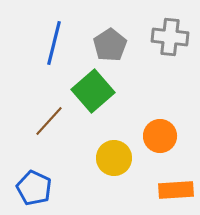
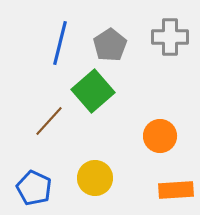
gray cross: rotated 6 degrees counterclockwise
blue line: moved 6 px right
yellow circle: moved 19 px left, 20 px down
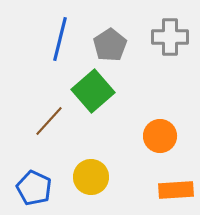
blue line: moved 4 px up
yellow circle: moved 4 px left, 1 px up
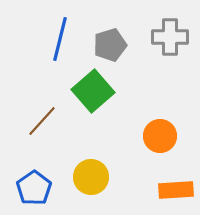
gray pentagon: rotated 16 degrees clockwise
brown line: moved 7 px left
blue pentagon: rotated 12 degrees clockwise
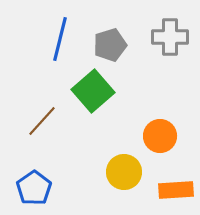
yellow circle: moved 33 px right, 5 px up
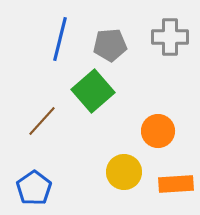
gray pentagon: rotated 12 degrees clockwise
orange circle: moved 2 px left, 5 px up
orange rectangle: moved 6 px up
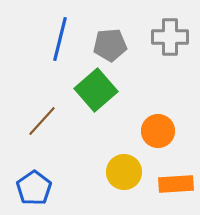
green square: moved 3 px right, 1 px up
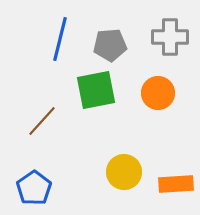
green square: rotated 30 degrees clockwise
orange circle: moved 38 px up
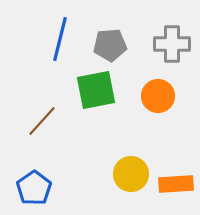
gray cross: moved 2 px right, 7 px down
orange circle: moved 3 px down
yellow circle: moved 7 px right, 2 px down
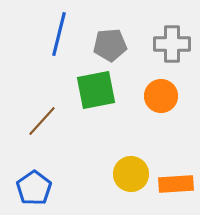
blue line: moved 1 px left, 5 px up
orange circle: moved 3 px right
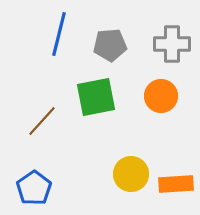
green square: moved 7 px down
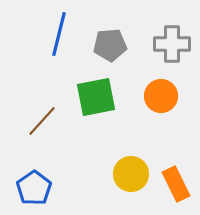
orange rectangle: rotated 68 degrees clockwise
